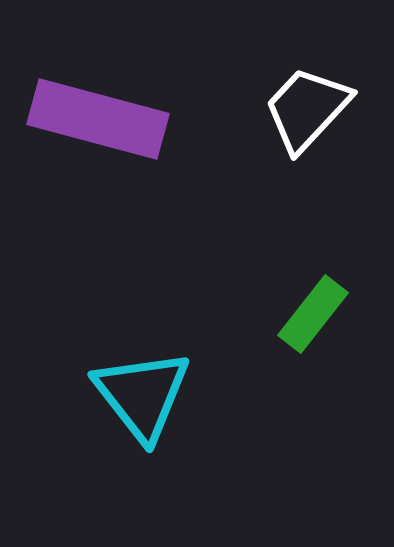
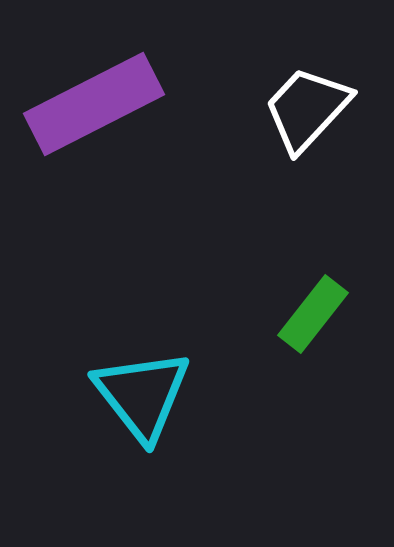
purple rectangle: moved 4 px left, 15 px up; rotated 42 degrees counterclockwise
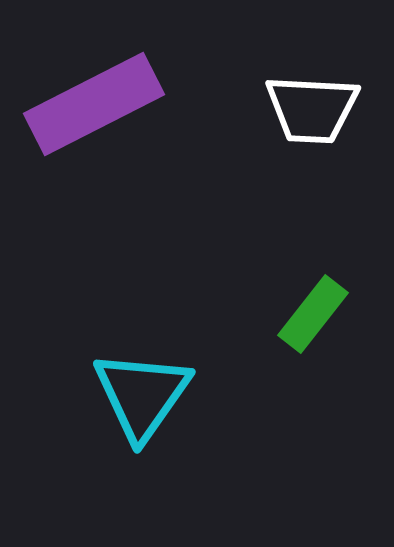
white trapezoid: moved 5 px right; rotated 130 degrees counterclockwise
cyan triangle: rotated 13 degrees clockwise
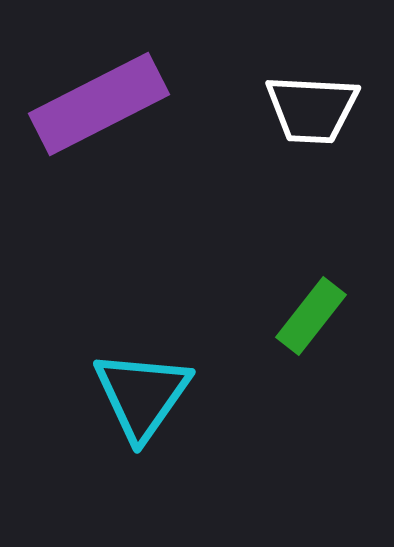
purple rectangle: moved 5 px right
green rectangle: moved 2 px left, 2 px down
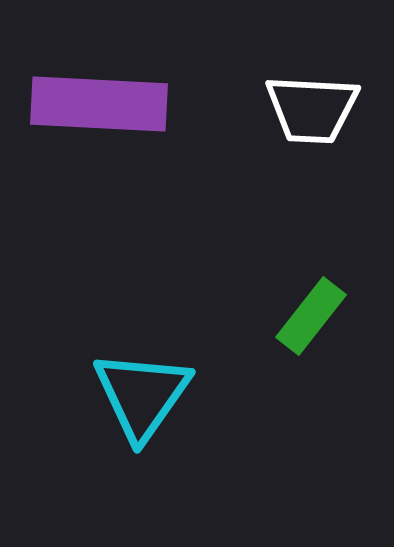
purple rectangle: rotated 30 degrees clockwise
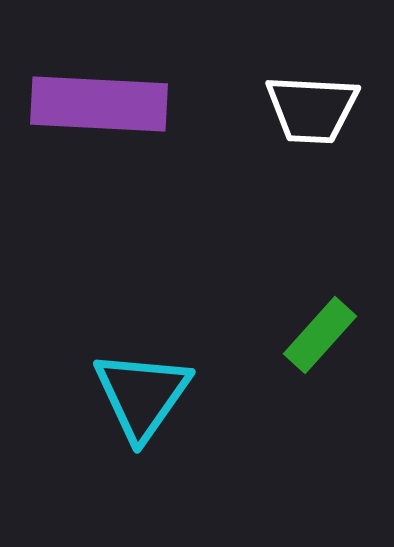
green rectangle: moved 9 px right, 19 px down; rotated 4 degrees clockwise
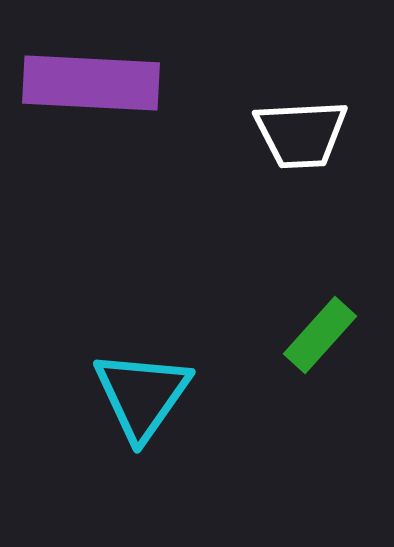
purple rectangle: moved 8 px left, 21 px up
white trapezoid: moved 11 px left, 25 px down; rotated 6 degrees counterclockwise
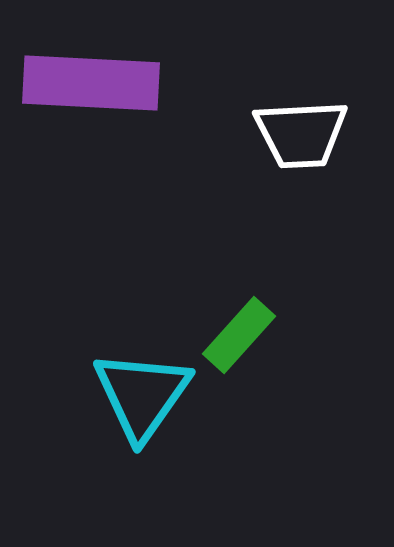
green rectangle: moved 81 px left
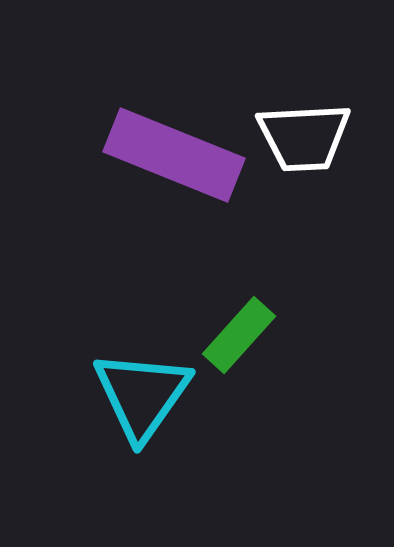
purple rectangle: moved 83 px right, 72 px down; rotated 19 degrees clockwise
white trapezoid: moved 3 px right, 3 px down
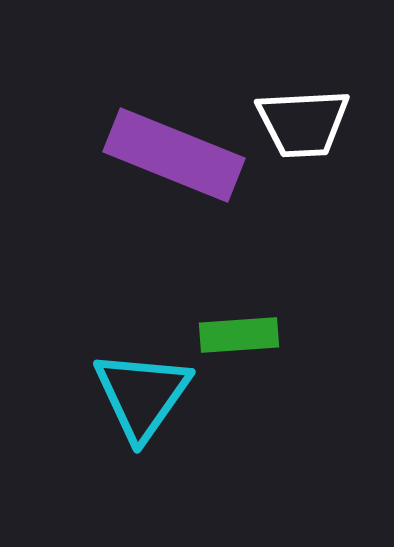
white trapezoid: moved 1 px left, 14 px up
green rectangle: rotated 44 degrees clockwise
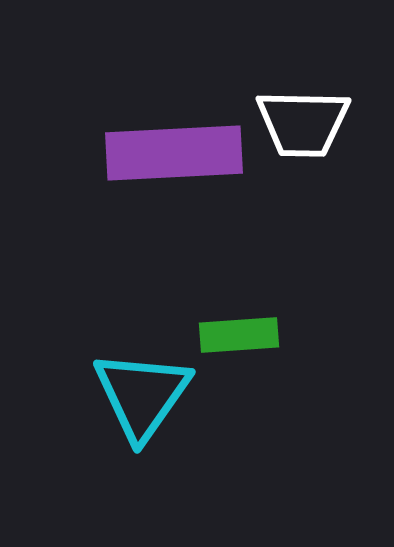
white trapezoid: rotated 4 degrees clockwise
purple rectangle: moved 2 px up; rotated 25 degrees counterclockwise
